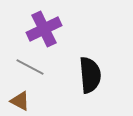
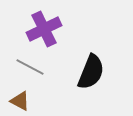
black semicircle: moved 1 px right, 3 px up; rotated 27 degrees clockwise
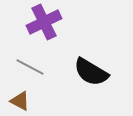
purple cross: moved 7 px up
black semicircle: rotated 99 degrees clockwise
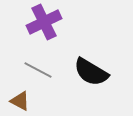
gray line: moved 8 px right, 3 px down
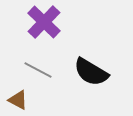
purple cross: rotated 20 degrees counterclockwise
brown triangle: moved 2 px left, 1 px up
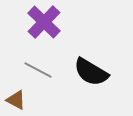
brown triangle: moved 2 px left
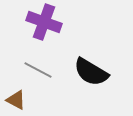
purple cross: rotated 24 degrees counterclockwise
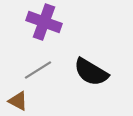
gray line: rotated 60 degrees counterclockwise
brown triangle: moved 2 px right, 1 px down
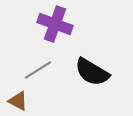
purple cross: moved 11 px right, 2 px down
black semicircle: moved 1 px right
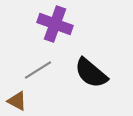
black semicircle: moved 1 px left, 1 px down; rotated 9 degrees clockwise
brown triangle: moved 1 px left
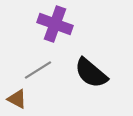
brown triangle: moved 2 px up
